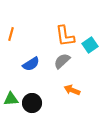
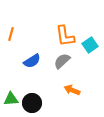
blue semicircle: moved 1 px right, 3 px up
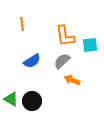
orange line: moved 11 px right, 10 px up; rotated 24 degrees counterclockwise
cyan square: rotated 28 degrees clockwise
orange arrow: moved 10 px up
green triangle: rotated 35 degrees clockwise
black circle: moved 2 px up
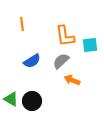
gray semicircle: moved 1 px left
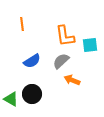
black circle: moved 7 px up
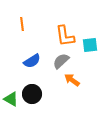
orange arrow: rotated 14 degrees clockwise
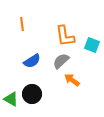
cyan square: moved 2 px right; rotated 28 degrees clockwise
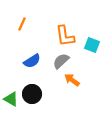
orange line: rotated 32 degrees clockwise
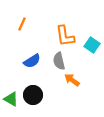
cyan square: rotated 14 degrees clockwise
gray semicircle: moved 2 px left; rotated 60 degrees counterclockwise
black circle: moved 1 px right, 1 px down
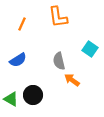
orange L-shape: moved 7 px left, 19 px up
cyan square: moved 2 px left, 4 px down
blue semicircle: moved 14 px left, 1 px up
